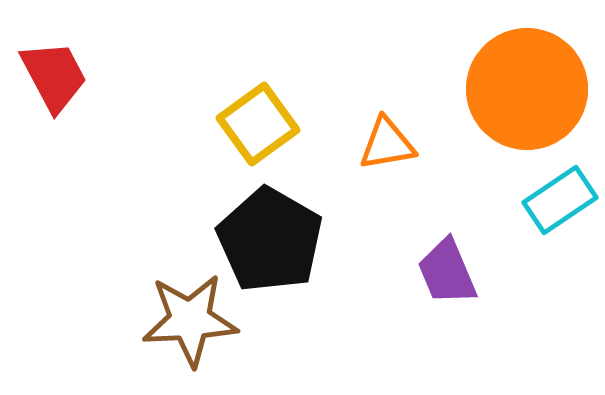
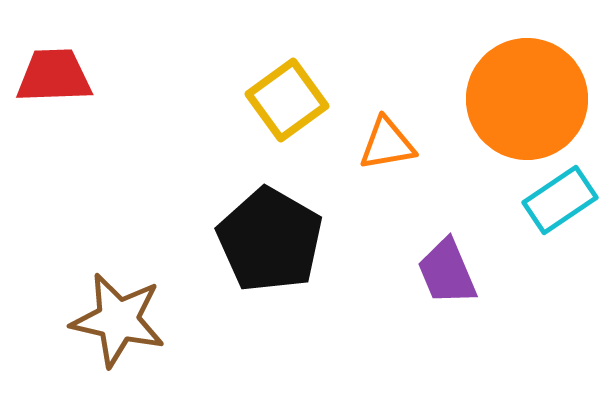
red trapezoid: rotated 64 degrees counterclockwise
orange circle: moved 10 px down
yellow square: moved 29 px right, 24 px up
brown star: moved 72 px left; rotated 16 degrees clockwise
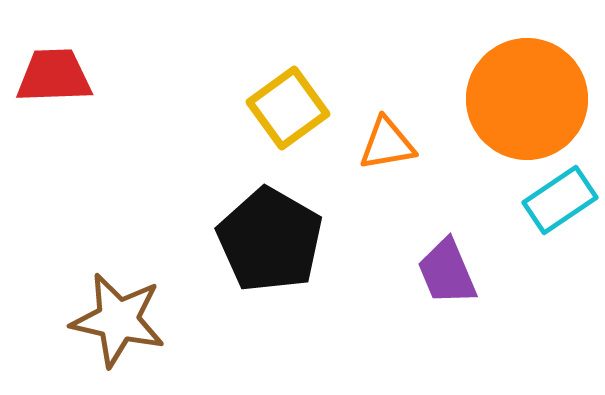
yellow square: moved 1 px right, 8 px down
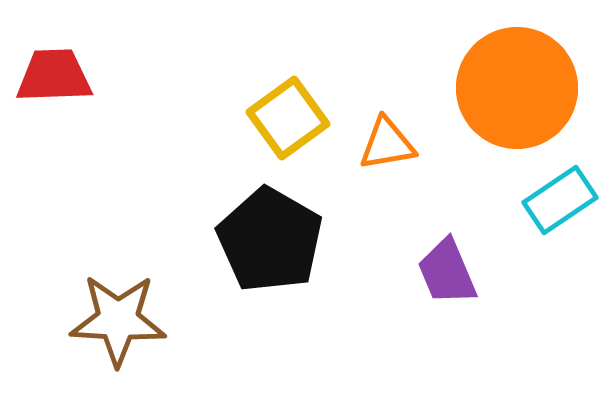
orange circle: moved 10 px left, 11 px up
yellow square: moved 10 px down
brown star: rotated 10 degrees counterclockwise
